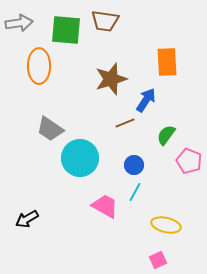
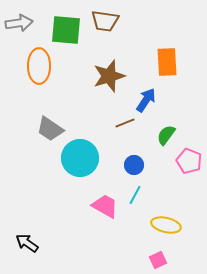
brown star: moved 2 px left, 3 px up
cyan line: moved 3 px down
black arrow: moved 24 px down; rotated 65 degrees clockwise
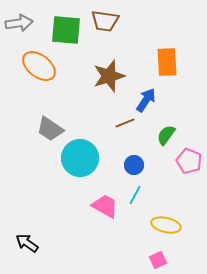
orange ellipse: rotated 52 degrees counterclockwise
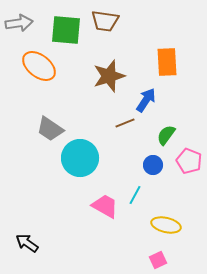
blue circle: moved 19 px right
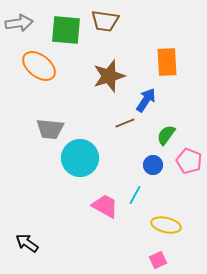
gray trapezoid: rotated 28 degrees counterclockwise
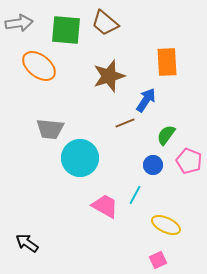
brown trapezoid: moved 2 px down; rotated 32 degrees clockwise
yellow ellipse: rotated 12 degrees clockwise
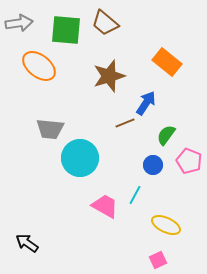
orange rectangle: rotated 48 degrees counterclockwise
blue arrow: moved 3 px down
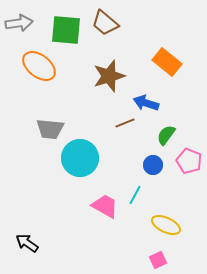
blue arrow: rotated 105 degrees counterclockwise
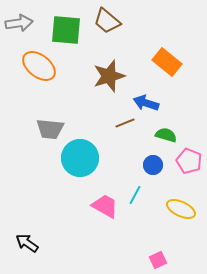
brown trapezoid: moved 2 px right, 2 px up
green semicircle: rotated 70 degrees clockwise
yellow ellipse: moved 15 px right, 16 px up
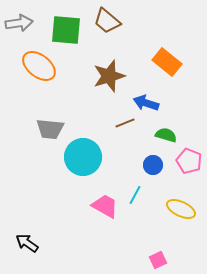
cyan circle: moved 3 px right, 1 px up
